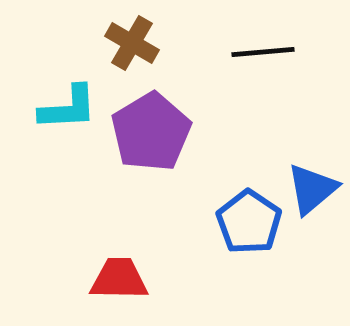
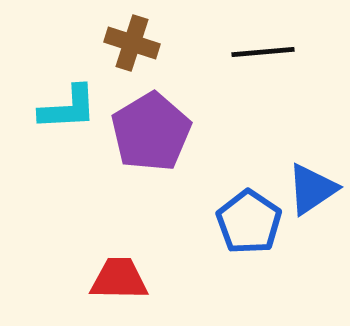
brown cross: rotated 12 degrees counterclockwise
blue triangle: rotated 6 degrees clockwise
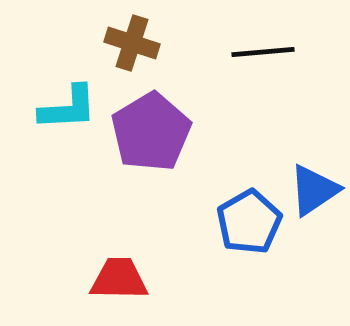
blue triangle: moved 2 px right, 1 px down
blue pentagon: rotated 8 degrees clockwise
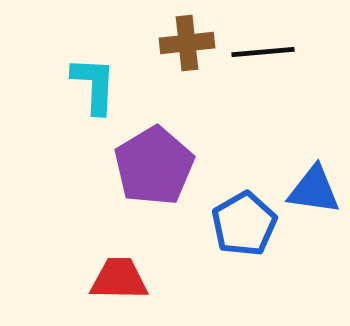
brown cross: moved 55 px right; rotated 24 degrees counterclockwise
cyan L-shape: moved 26 px right, 23 px up; rotated 84 degrees counterclockwise
purple pentagon: moved 3 px right, 34 px down
blue triangle: rotated 42 degrees clockwise
blue pentagon: moved 5 px left, 2 px down
